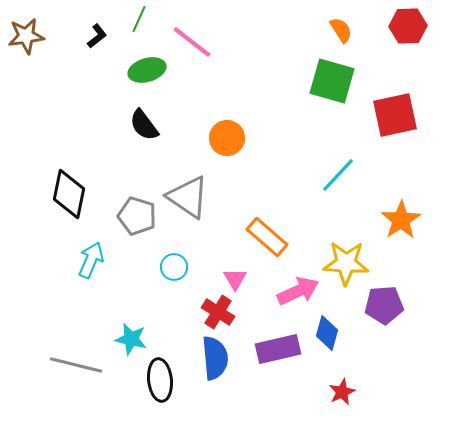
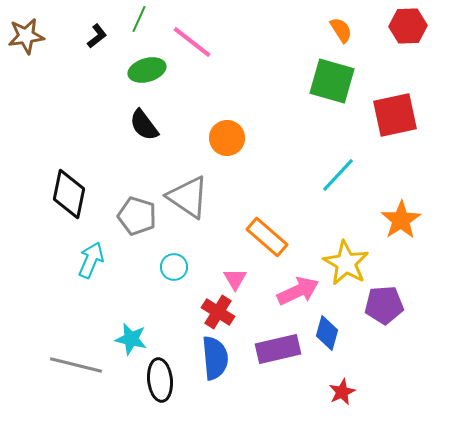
yellow star: rotated 27 degrees clockwise
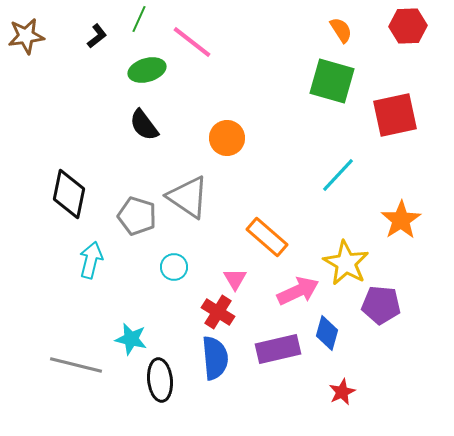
cyan arrow: rotated 9 degrees counterclockwise
purple pentagon: moved 3 px left; rotated 9 degrees clockwise
